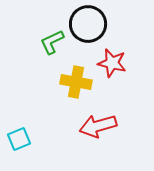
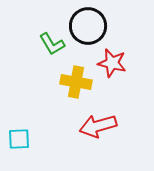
black circle: moved 2 px down
green L-shape: moved 2 px down; rotated 96 degrees counterclockwise
cyan square: rotated 20 degrees clockwise
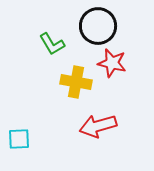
black circle: moved 10 px right
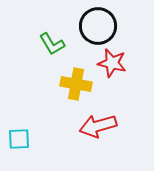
yellow cross: moved 2 px down
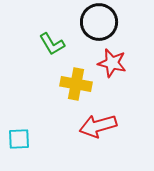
black circle: moved 1 px right, 4 px up
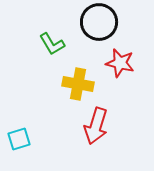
red star: moved 8 px right
yellow cross: moved 2 px right
red arrow: moved 2 px left; rotated 57 degrees counterclockwise
cyan square: rotated 15 degrees counterclockwise
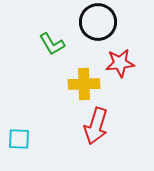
black circle: moved 1 px left
red star: rotated 20 degrees counterclockwise
yellow cross: moved 6 px right; rotated 12 degrees counterclockwise
cyan square: rotated 20 degrees clockwise
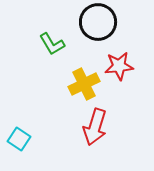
red star: moved 1 px left, 3 px down
yellow cross: rotated 24 degrees counterclockwise
red arrow: moved 1 px left, 1 px down
cyan square: rotated 30 degrees clockwise
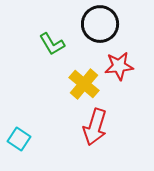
black circle: moved 2 px right, 2 px down
yellow cross: rotated 24 degrees counterclockwise
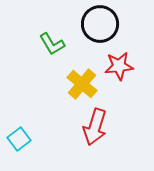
yellow cross: moved 2 px left
cyan square: rotated 20 degrees clockwise
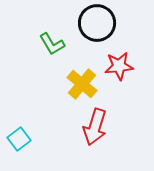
black circle: moved 3 px left, 1 px up
